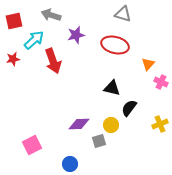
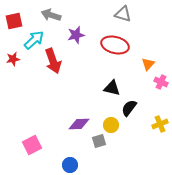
blue circle: moved 1 px down
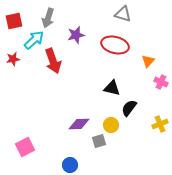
gray arrow: moved 3 px left, 3 px down; rotated 90 degrees counterclockwise
orange triangle: moved 3 px up
pink square: moved 7 px left, 2 px down
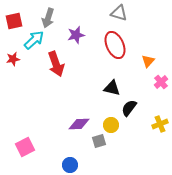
gray triangle: moved 4 px left, 1 px up
red ellipse: rotated 52 degrees clockwise
red arrow: moved 3 px right, 3 px down
pink cross: rotated 24 degrees clockwise
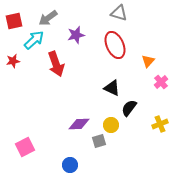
gray arrow: rotated 36 degrees clockwise
red star: moved 2 px down
black triangle: rotated 12 degrees clockwise
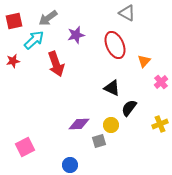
gray triangle: moved 8 px right; rotated 12 degrees clockwise
orange triangle: moved 4 px left
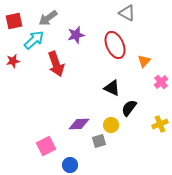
pink square: moved 21 px right, 1 px up
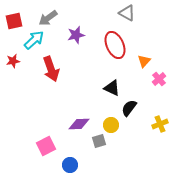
red arrow: moved 5 px left, 5 px down
pink cross: moved 2 px left, 3 px up
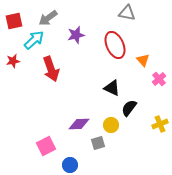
gray triangle: rotated 18 degrees counterclockwise
orange triangle: moved 1 px left, 1 px up; rotated 24 degrees counterclockwise
gray square: moved 1 px left, 2 px down
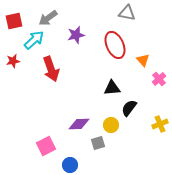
black triangle: rotated 30 degrees counterclockwise
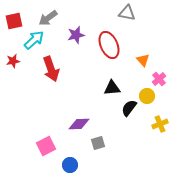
red ellipse: moved 6 px left
yellow circle: moved 36 px right, 29 px up
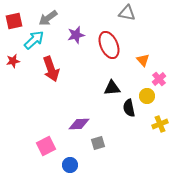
black semicircle: rotated 48 degrees counterclockwise
